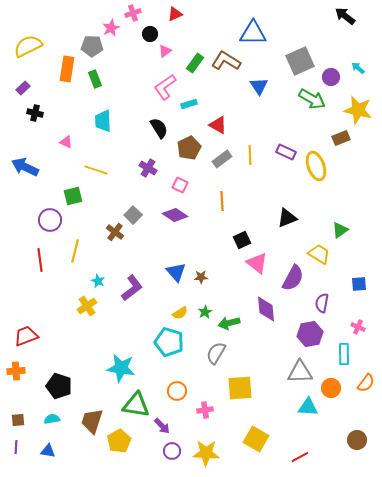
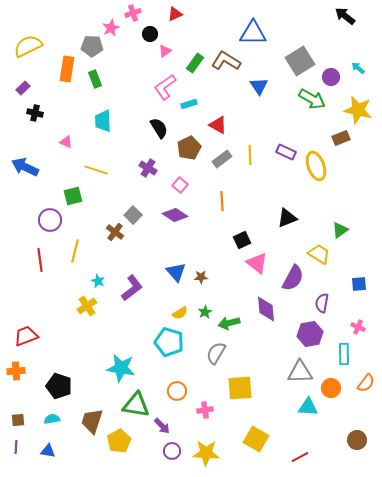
gray square at (300, 61): rotated 8 degrees counterclockwise
pink square at (180, 185): rotated 14 degrees clockwise
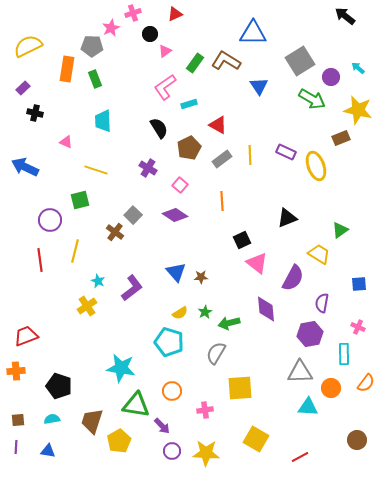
green square at (73, 196): moved 7 px right, 4 px down
orange circle at (177, 391): moved 5 px left
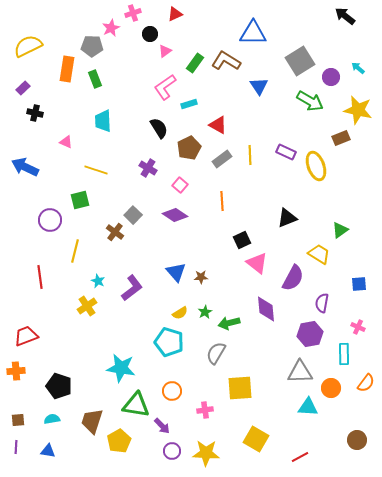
green arrow at (312, 99): moved 2 px left, 2 px down
red line at (40, 260): moved 17 px down
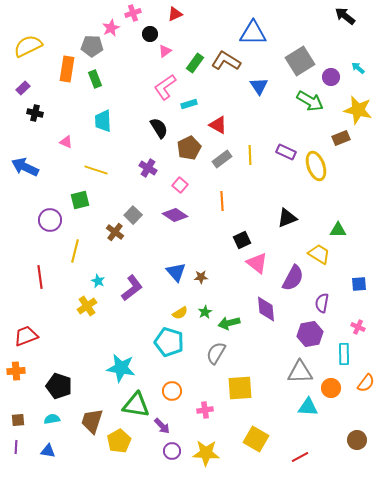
green triangle at (340, 230): moved 2 px left; rotated 36 degrees clockwise
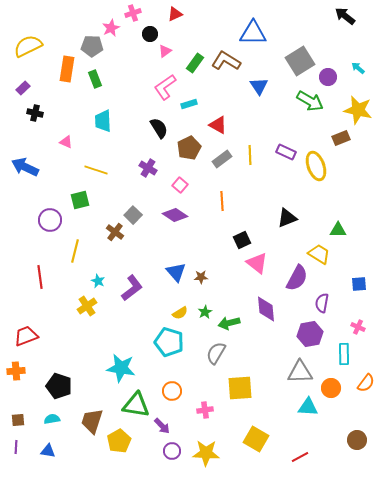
purple circle at (331, 77): moved 3 px left
purple semicircle at (293, 278): moved 4 px right
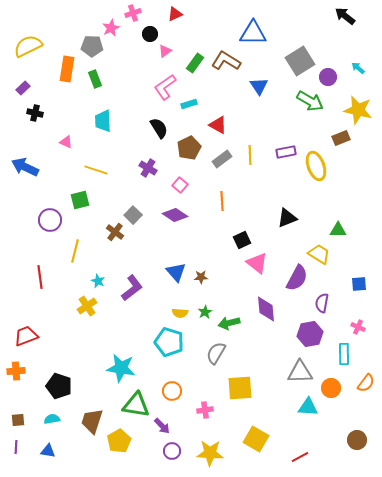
purple rectangle at (286, 152): rotated 36 degrees counterclockwise
yellow semicircle at (180, 313): rotated 35 degrees clockwise
yellow star at (206, 453): moved 4 px right
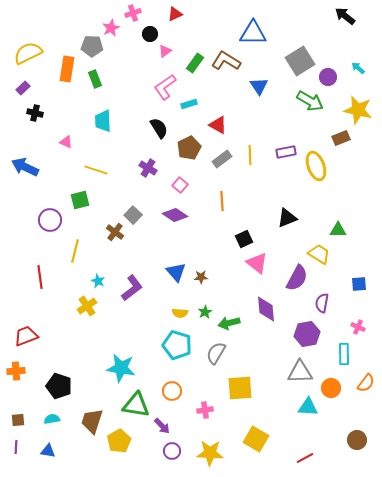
yellow semicircle at (28, 46): moved 7 px down
black square at (242, 240): moved 2 px right, 1 px up
purple hexagon at (310, 334): moved 3 px left
cyan pentagon at (169, 342): moved 8 px right, 3 px down
red line at (300, 457): moved 5 px right, 1 px down
